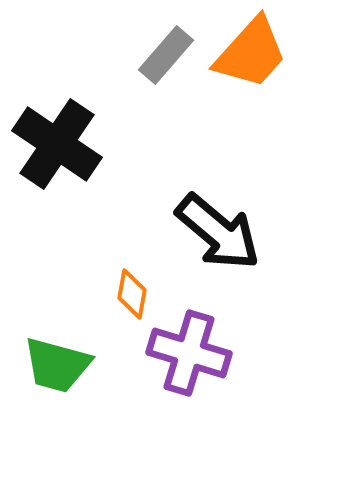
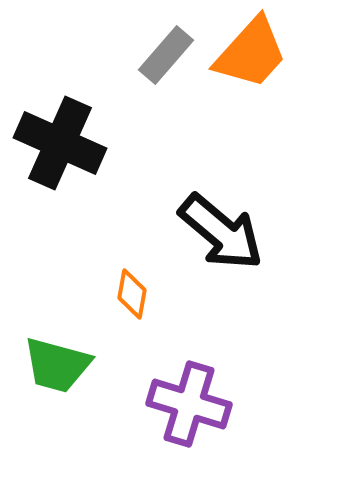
black cross: moved 3 px right, 1 px up; rotated 10 degrees counterclockwise
black arrow: moved 3 px right
purple cross: moved 51 px down
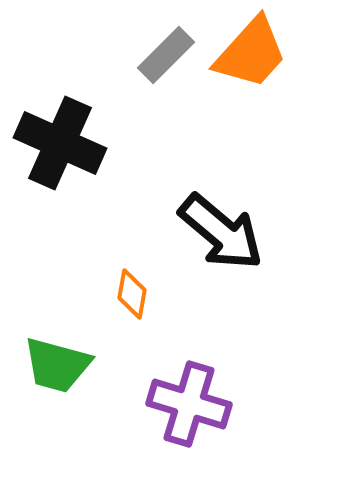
gray rectangle: rotated 4 degrees clockwise
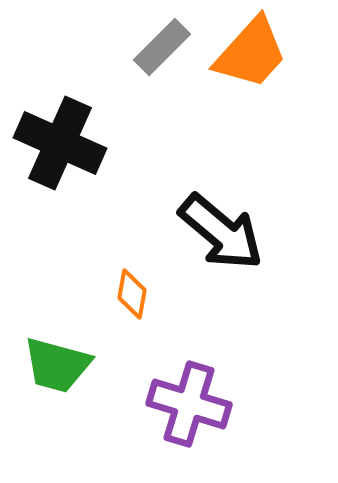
gray rectangle: moved 4 px left, 8 px up
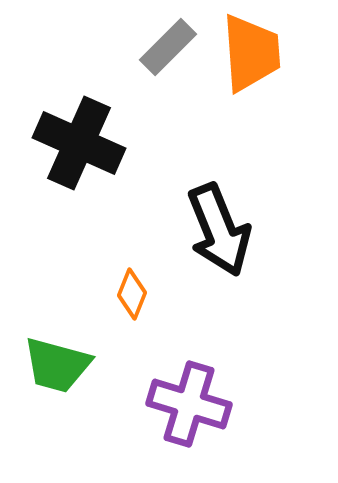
gray rectangle: moved 6 px right
orange trapezoid: rotated 46 degrees counterclockwise
black cross: moved 19 px right
black arrow: moved 2 px left, 2 px up; rotated 28 degrees clockwise
orange diamond: rotated 12 degrees clockwise
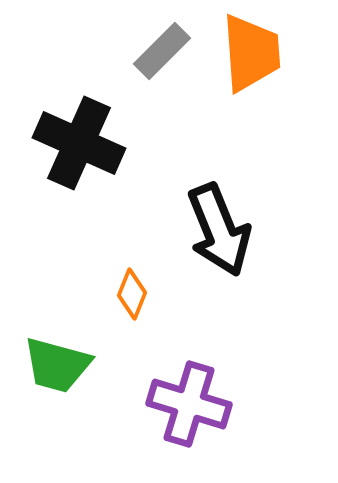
gray rectangle: moved 6 px left, 4 px down
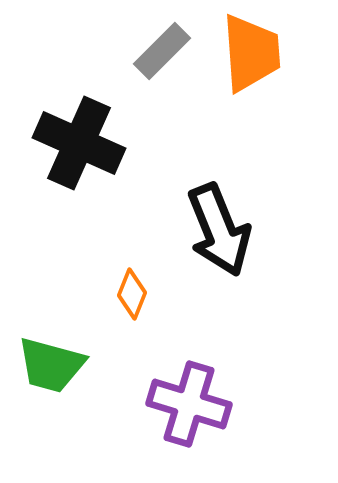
green trapezoid: moved 6 px left
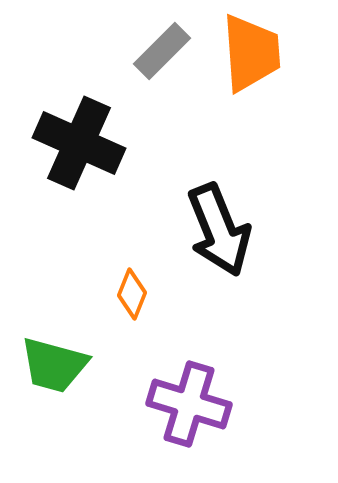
green trapezoid: moved 3 px right
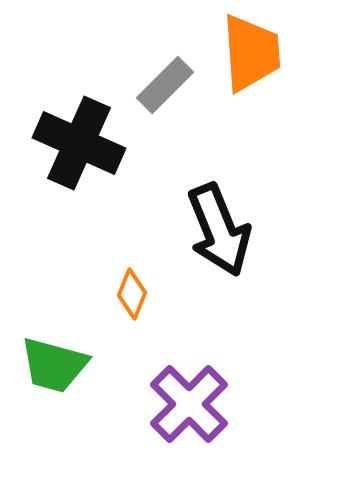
gray rectangle: moved 3 px right, 34 px down
purple cross: rotated 28 degrees clockwise
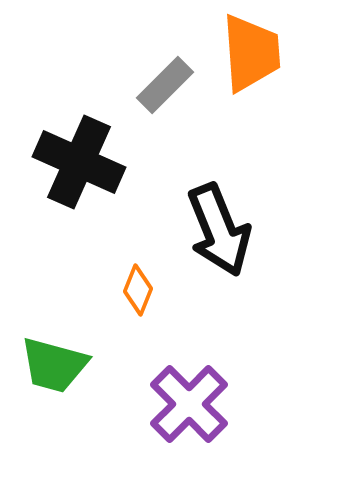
black cross: moved 19 px down
orange diamond: moved 6 px right, 4 px up
